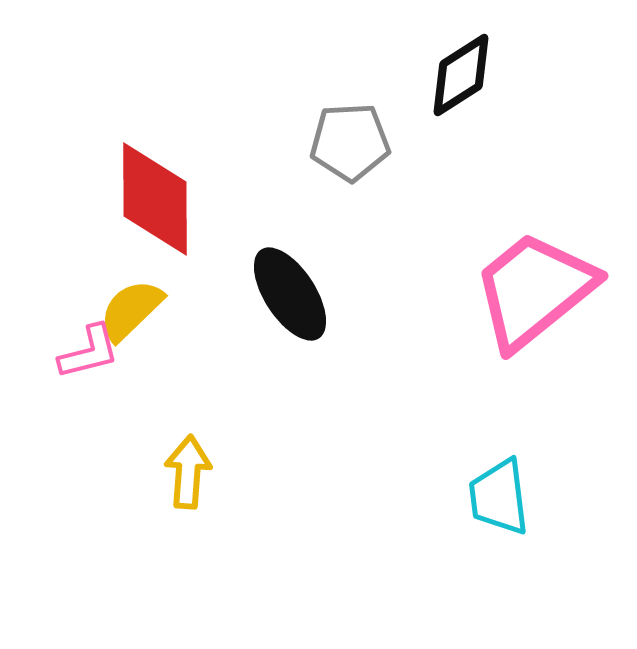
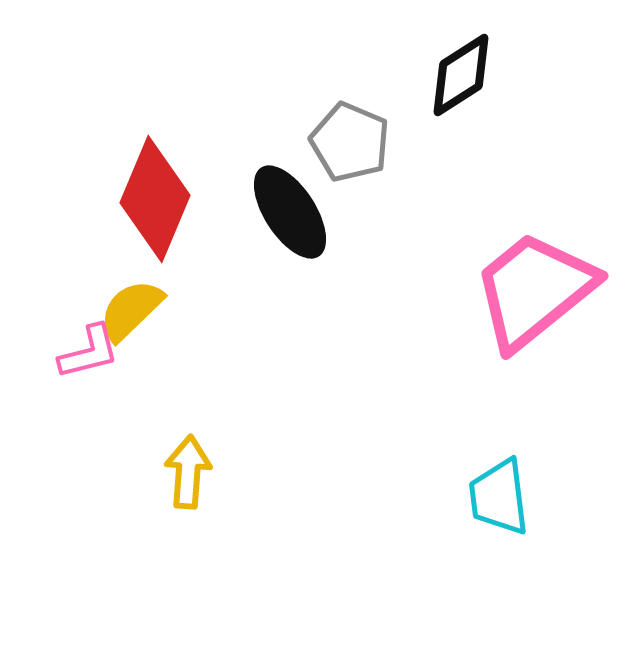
gray pentagon: rotated 26 degrees clockwise
red diamond: rotated 23 degrees clockwise
black ellipse: moved 82 px up
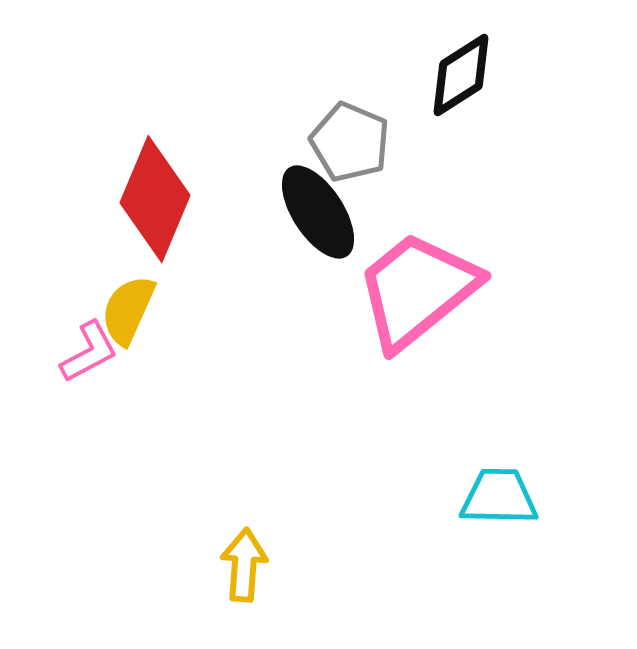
black ellipse: moved 28 px right
pink trapezoid: moved 117 px left
yellow semicircle: moved 3 px left; rotated 22 degrees counterclockwise
pink L-shape: rotated 14 degrees counterclockwise
yellow arrow: moved 56 px right, 93 px down
cyan trapezoid: rotated 98 degrees clockwise
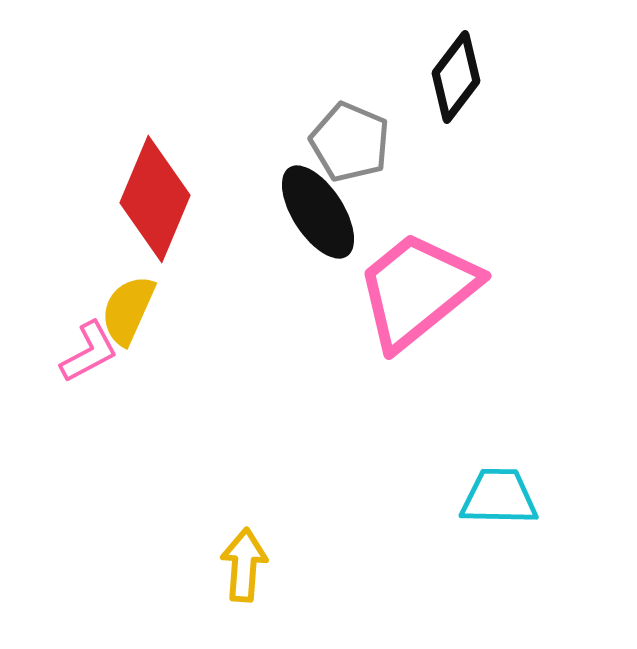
black diamond: moved 5 px left, 2 px down; rotated 20 degrees counterclockwise
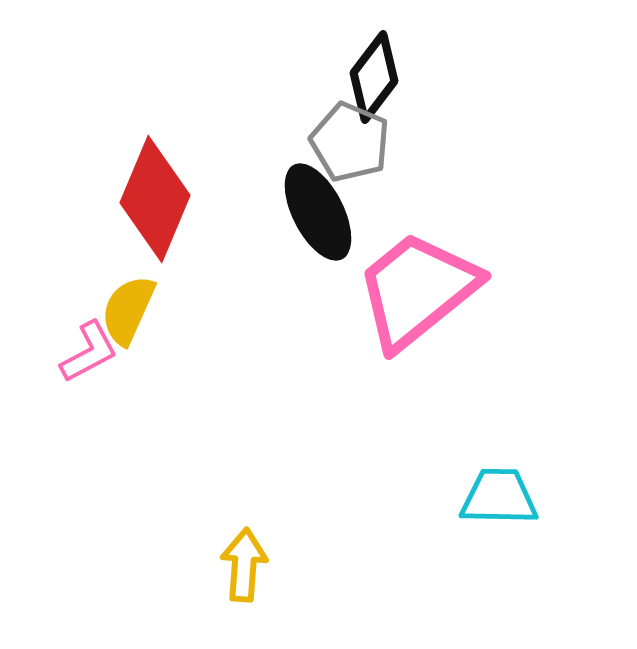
black diamond: moved 82 px left
black ellipse: rotated 6 degrees clockwise
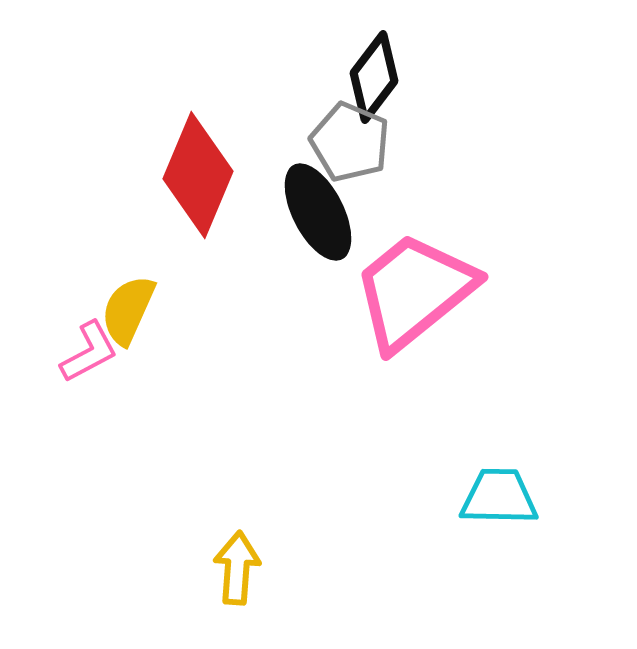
red diamond: moved 43 px right, 24 px up
pink trapezoid: moved 3 px left, 1 px down
yellow arrow: moved 7 px left, 3 px down
